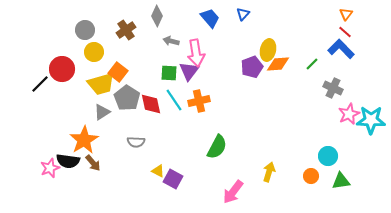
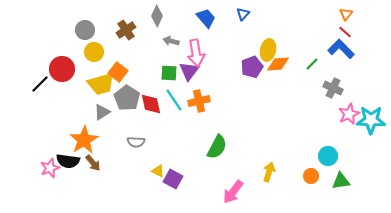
blue trapezoid at (210, 18): moved 4 px left
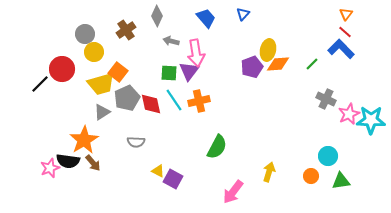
gray circle at (85, 30): moved 4 px down
gray cross at (333, 88): moved 7 px left, 11 px down
gray pentagon at (127, 98): rotated 15 degrees clockwise
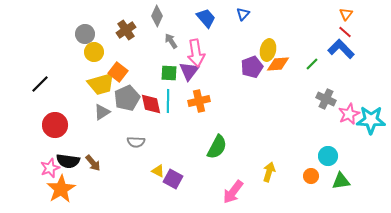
gray arrow at (171, 41): rotated 42 degrees clockwise
red circle at (62, 69): moved 7 px left, 56 px down
cyan line at (174, 100): moved 6 px left, 1 px down; rotated 35 degrees clockwise
orange star at (84, 140): moved 23 px left, 49 px down
